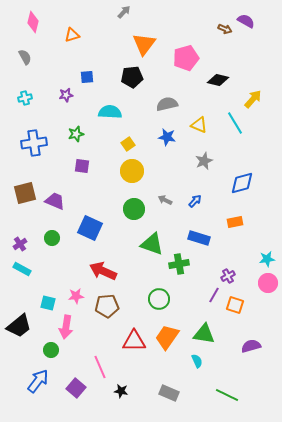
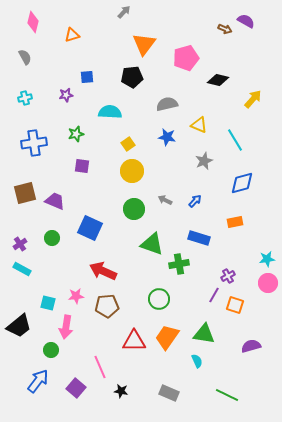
cyan line at (235, 123): moved 17 px down
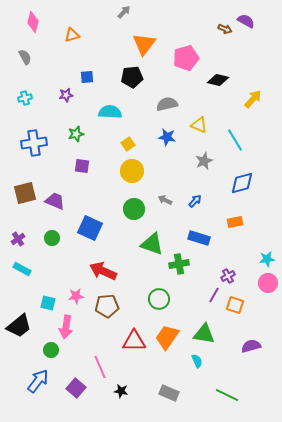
purple cross at (20, 244): moved 2 px left, 5 px up
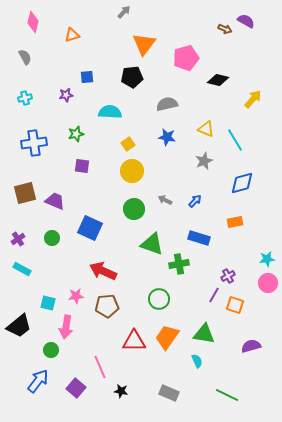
yellow triangle at (199, 125): moved 7 px right, 4 px down
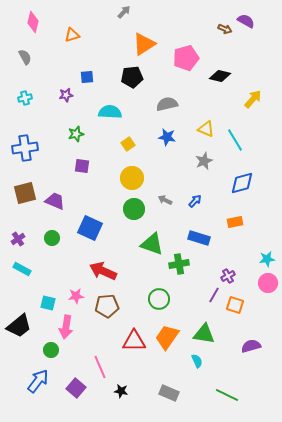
orange triangle at (144, 44): rotated 20 degrees clockwise
black diamond at (218, 80): moved 2 px right, 4 px up
blue cross at (34, 143): moved 9 px left, 5 px down
yellow circle at (132, 171): moved 7 px down
